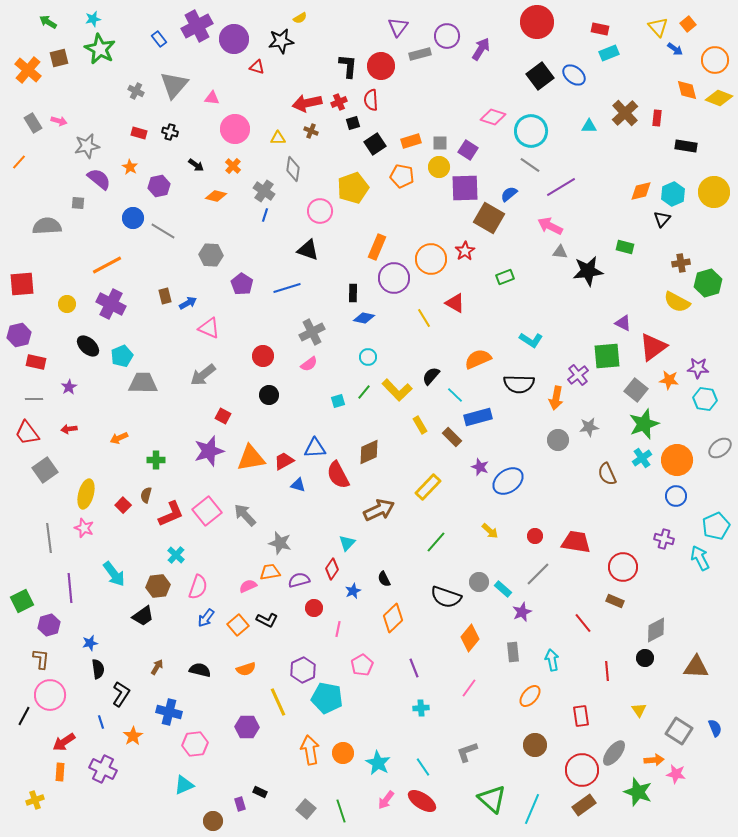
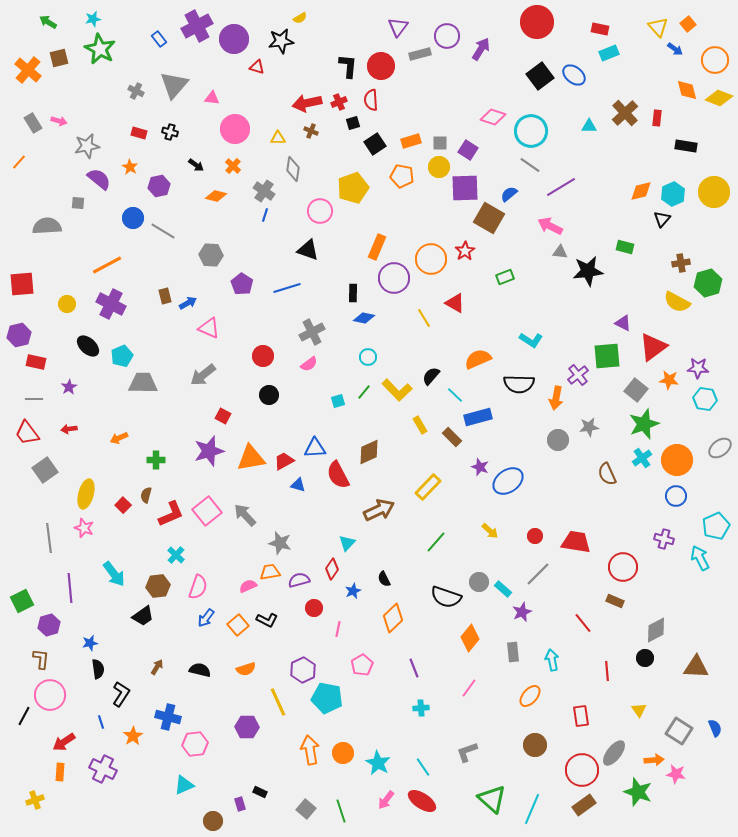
blue cross at (169, 712): moved 1 px left, 5 px down
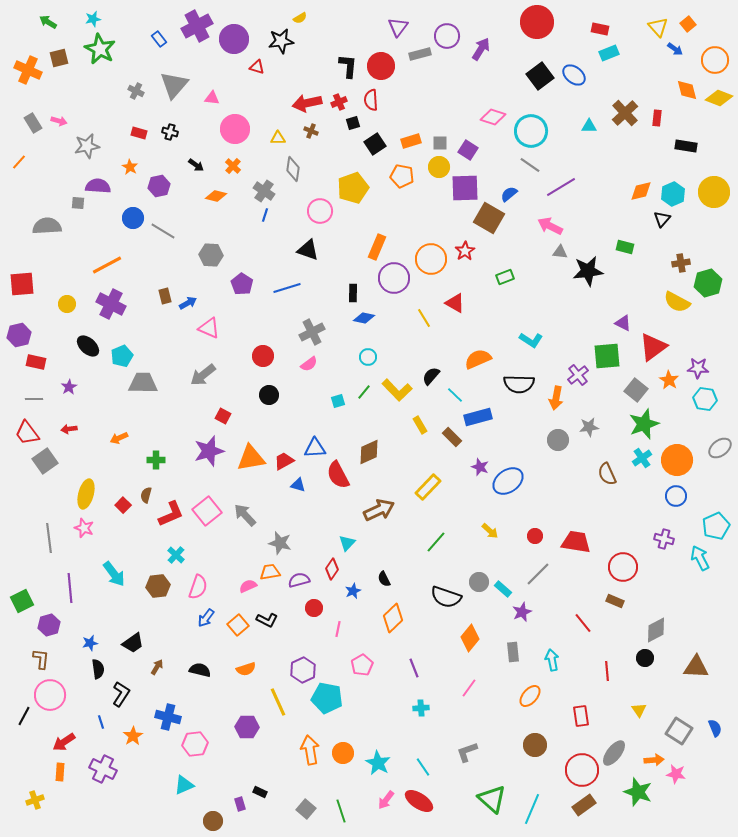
orange cross at (28, 70): rotated 16 degrees counterclockwise
purple semicircle at (99, 179): moved 1 px left, 7 px down; rotated 35 degrees counterclockwise
orange star at (669, 380): rotated 24 degrees clockwise
gray square at (45, 470): moved 9 px up
black trapezoid at (143, 616): moved 10 px left, 27 px down
red ellipse at (422, 801): moved 3 px left
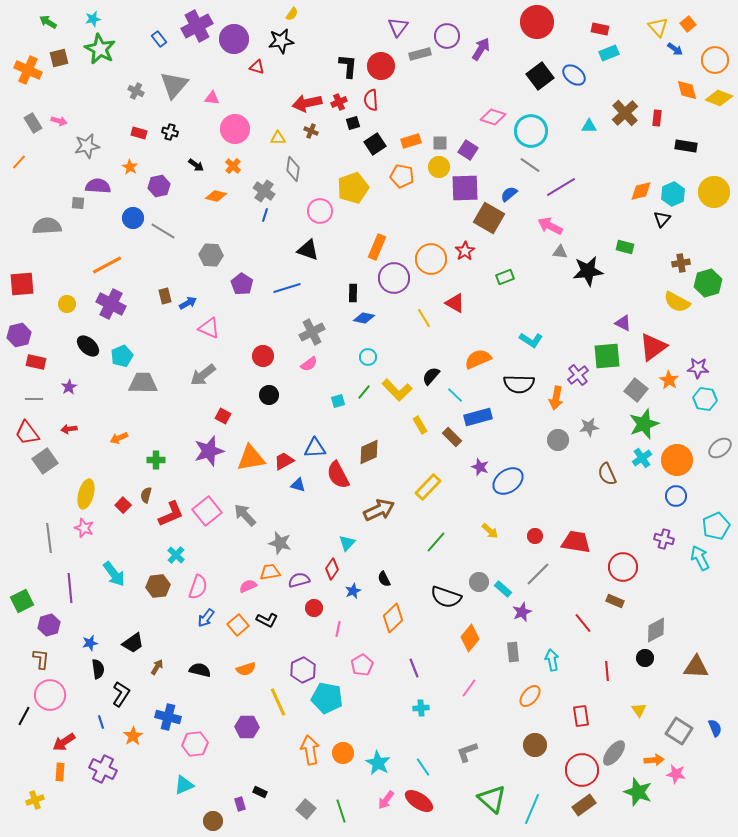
yellow semicircle at (300, 18): moved 8 px left, 4 px up; rotated 24 degrees counterclockwise
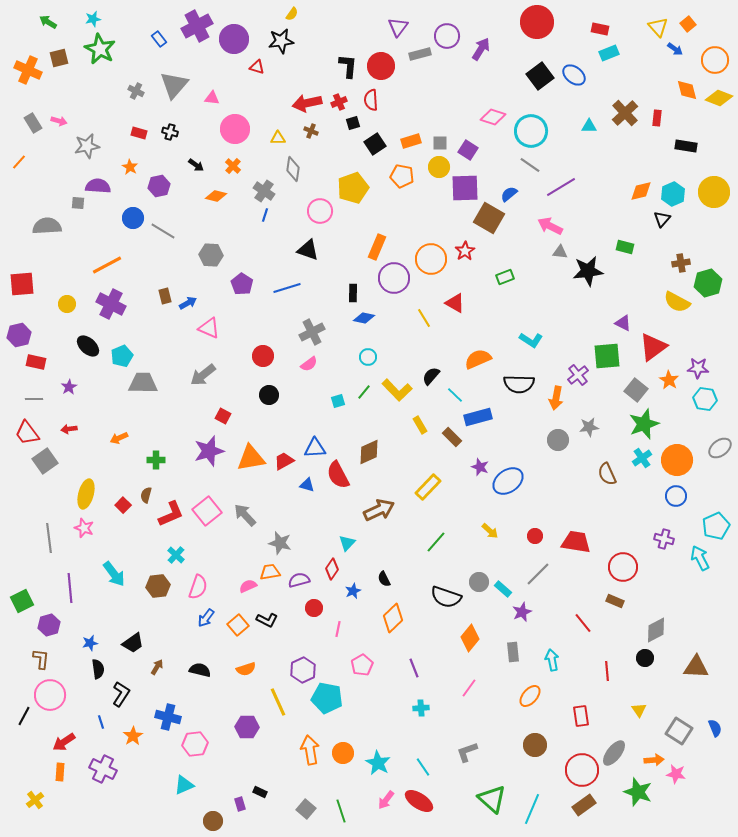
blue triangle at (298, 485): moved 9 px right
yellow cross at (35, 800): rotated 18 degrees counterclockwise
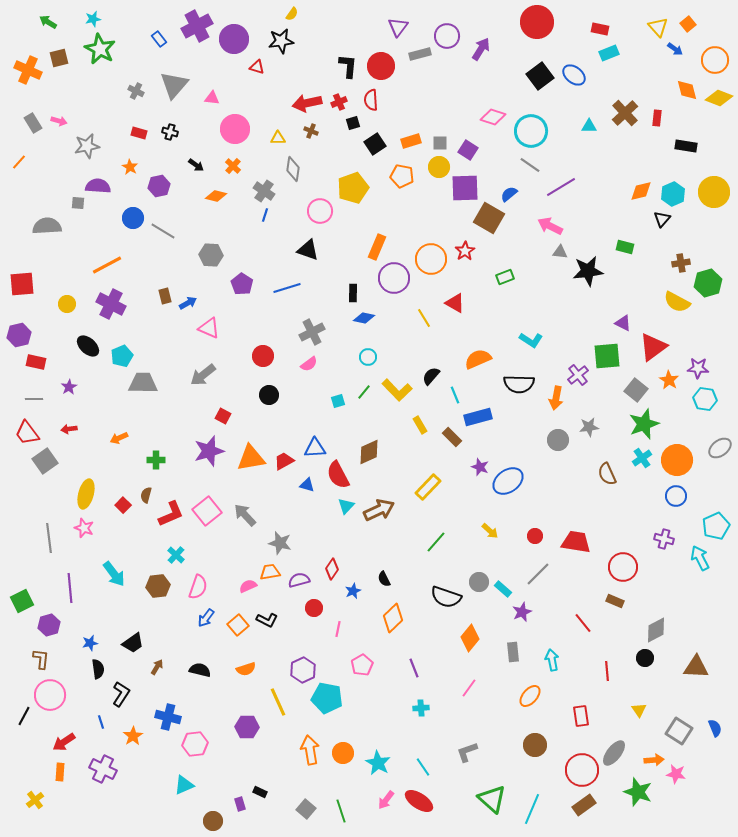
cyan line at (455, 395): rotated 24 degrees clockwise
cyan triangle at (347, 543): moved 1 px left, 37 px up
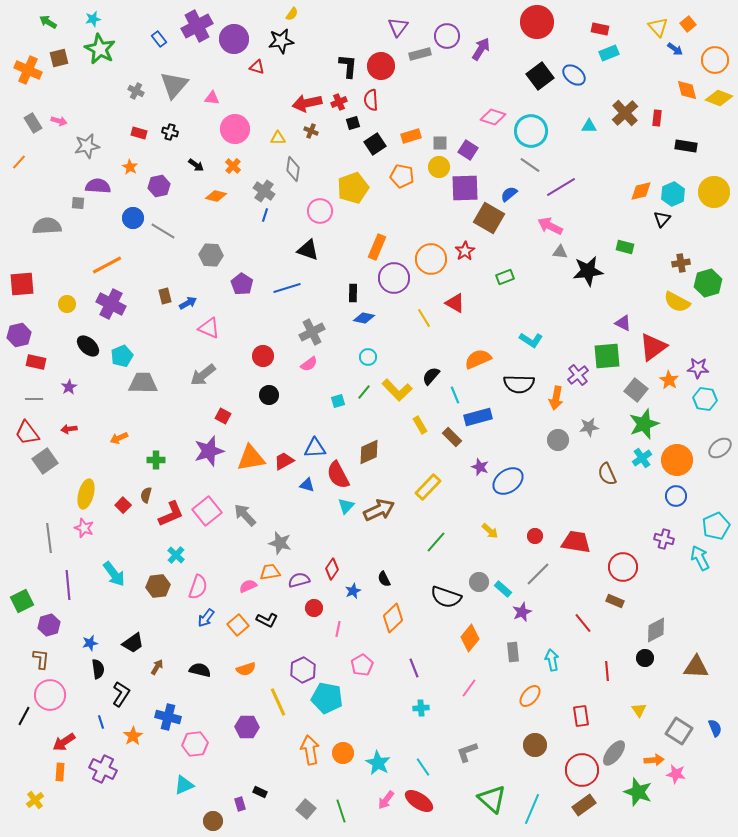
orange rectangle at (411, 141): moved 5 px up
purple line at (70, 588): moved 2 px left, 3 px up
